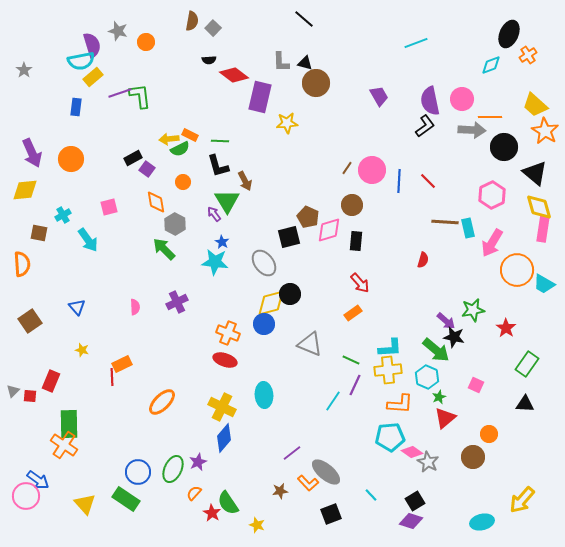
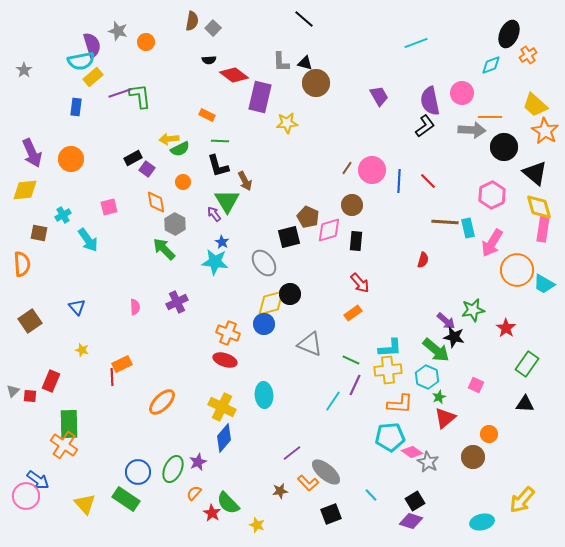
pink circle at (462, 99): moved 6 px up
orange rectangle at (190, 135): moved 17 px right, 20 px up
green semicircle at (228, 503): rotated 10 degrees counterclockwise
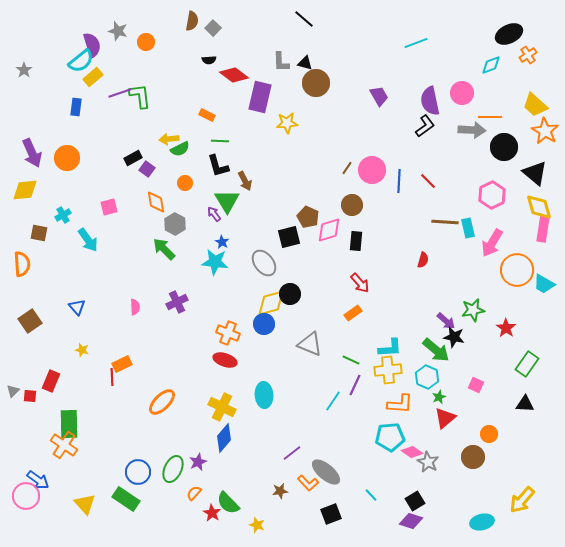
black ellipse at (509, 34): rotated 40 degrees clockwise
cyan semicircle at (81, 61): rotated 28 degrees counterclockwise
orange circle at (71, 159): moved 4 px left, 1 px up
orange circle at (183, 182): moved 2 px right, 1 px down
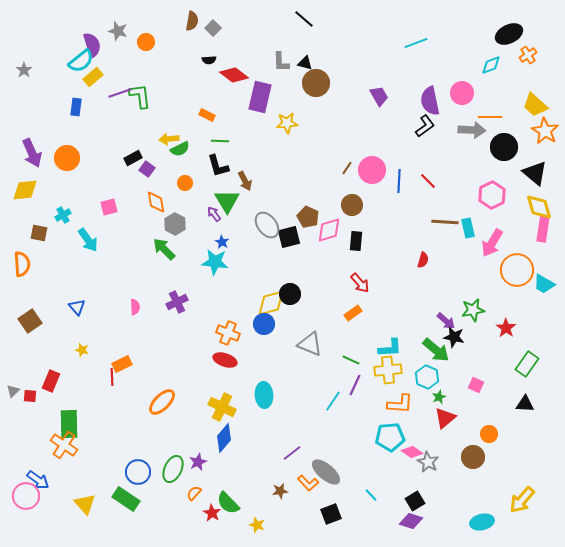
gray ellipse at (264, 263): moved 3 px right, 38 px up
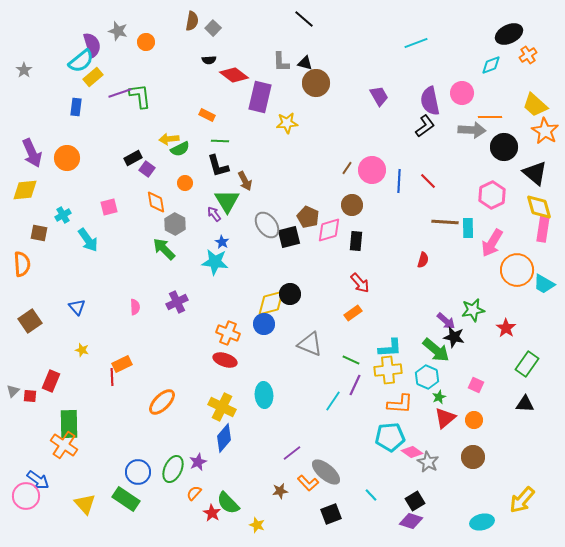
cyan rectangle at (468, 228): rotated 12 degrees clockwise
orange circle at (489, 434): moved 15 px left, 14 px up
